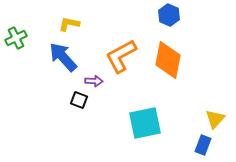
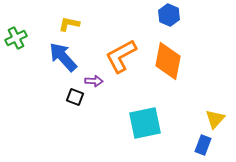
orange diamond: moved 1 px down
black square: moved 4 px left, 3 px up
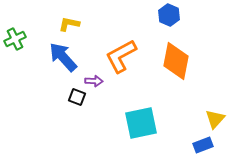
green cross: moved 1 px left, 1 px down
orange diamond: moved 8 px right
black square: moved 2 px right
cyan square: moved 4 px left
blue rectangle: rotated 48 degrees clockwise
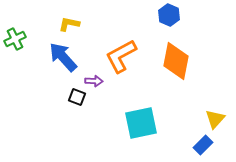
blue rectangle: rotated 24 degrees counterclockwise
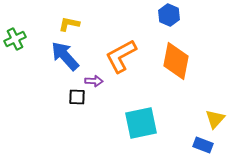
blue arrow: moved 2 px right, 1 px up
black square: rotated 18 degrees counterclockwise
blue rectangle: rotated 66 degrees clockwise
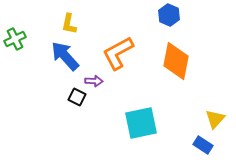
yellow L-shape: rotated 90 degrees counterclockwise
orange L-shape: moved 3 px left, 3 px up
black square: rotated 24 degrees clockwise
blue rectangle: rotated 12 degrees clockwise
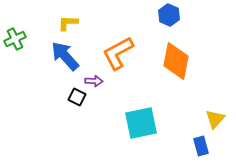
yellow L-shape: moved 1 px left, 1 px up; rotated 80 degrees clockwise
blue rectangle: moved 2 px left, 1 px down; rotated 42 degrees clockwise
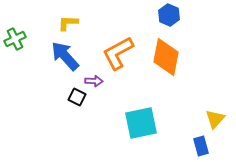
orange diamond: moved 10 px left, 4 px up
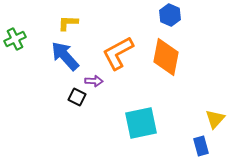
blue hexagon: moved 1 px right
